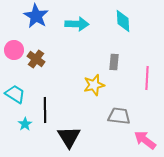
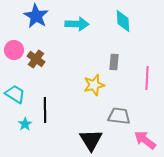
black triangle: moved 22 px right, 3 px down
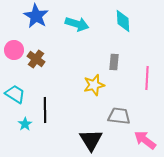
cyan arrow: rotated 15 degrees clockwise
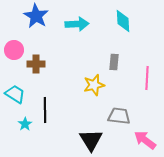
cyan arrow: rotated 20 degrees counterclockwise
brown cross: moved 5 px down; rotated 36 degrees counterclockwise
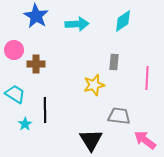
cyan diamond: rotated 60 degrees clockwise
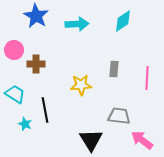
gray rectangle: moved 7 px down
yellow star: moved 13 px left; rotated 10 degrees clockwise
black line: rotated 10 degrees counterclockwise
cyan star: rotated 16 degrees counterclockwise
pink arrow: moved 3 px left
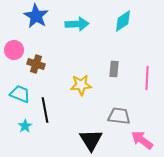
brown cross: rotated 18 degrees clockwise
cyan trapezoid: moved 5 px right; rotated 10 degrees counterclockwise
cyan star: moved 2 px down; rotated 16 degrees clockwise
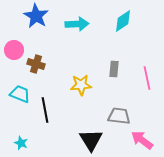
pink line: rotated 15 degrees counterclockwise
cyan star: moved 4 px left, 17 px down; rotated 16 degrees counterclockwise
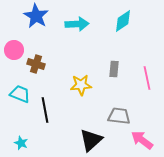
black triangle: rotated 20 degrees clockwise
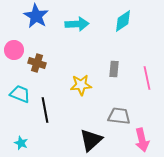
brown cross: moved 1 px right, 1 px up
pink arrow: rotated 140 degrees counterclockwise
